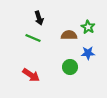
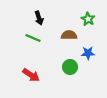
green star: moved 8 px up
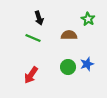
blue star: moved 1 px left, 11 px down; rotated 16 degrees counterclockwise
green circle: moved 2 px left
red arrow: rotated 90 degrees clockwise
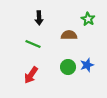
black arrow: rotated 16 degrees clockwise
green line: moved 6 px down
blue star: moved 1 px down
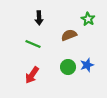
brown semicircle: rotated 21 degrees counterclockwise
red arrow: moved 1 px right
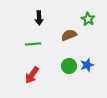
green line: rotated 28 degrees counterclockwise
green circle: moved 1 px right, 1 px up
